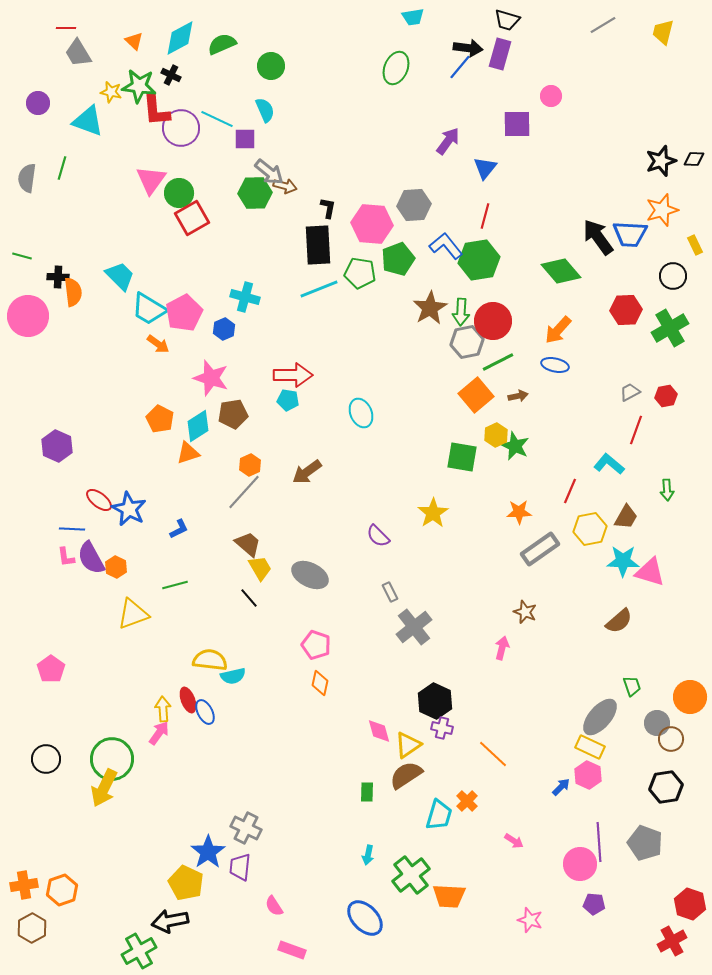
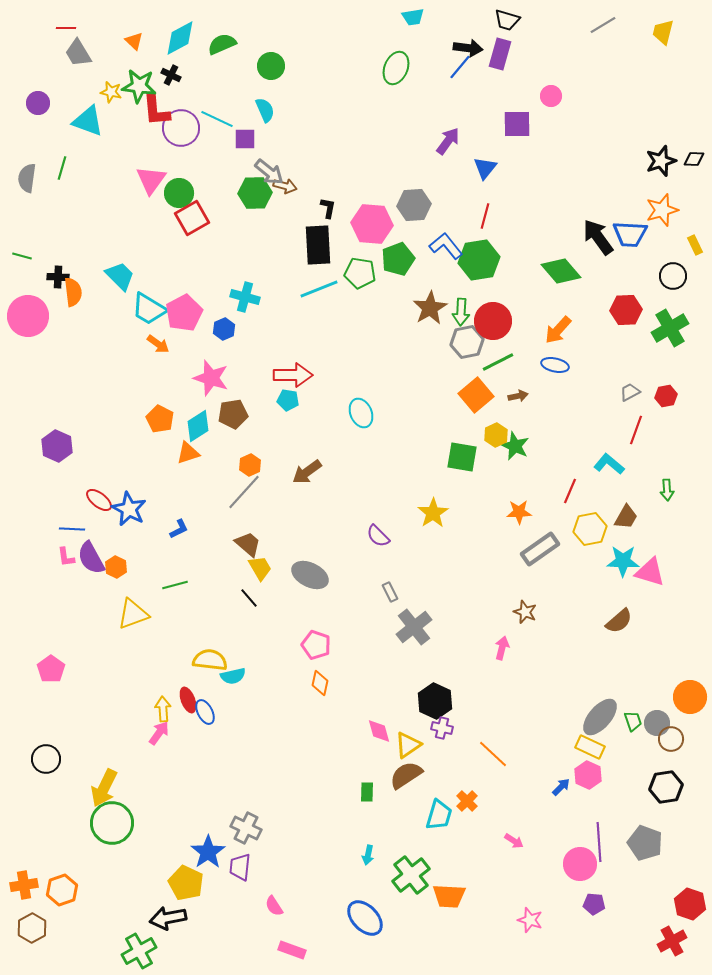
green trapezoid at (632, 686): moved 1 px right, 35 px down
green circle at (112, 759): moved 64 px down
black arrow at (170, 921): moved 2 px left, 3 px up
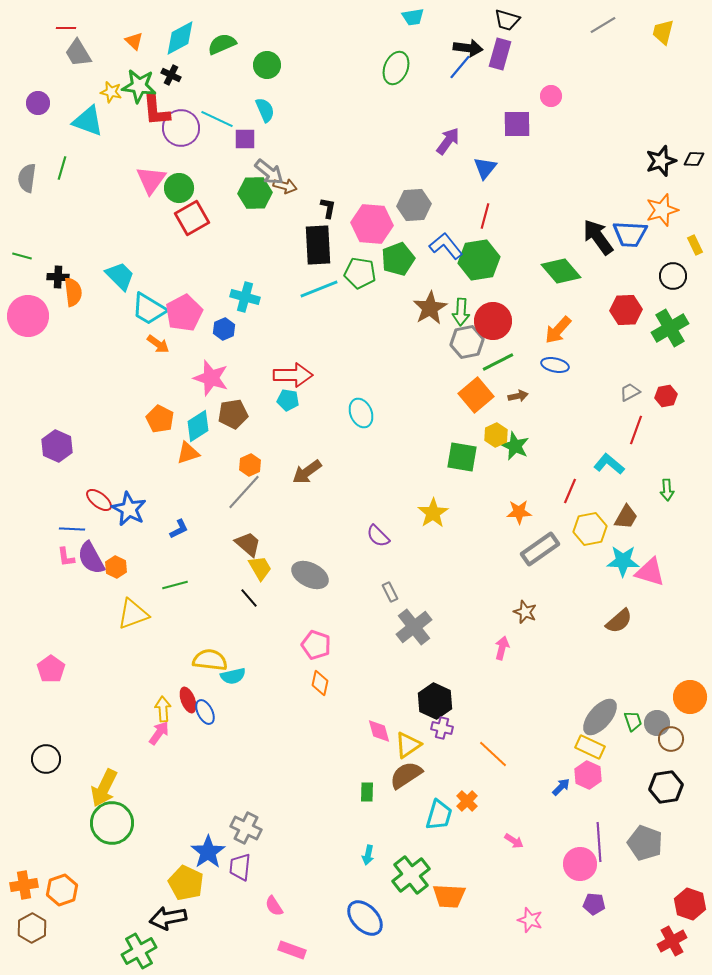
green circle at (271, 66): moved 4 px left, 1 px up
green circle at (179, 193): moved 5 px up
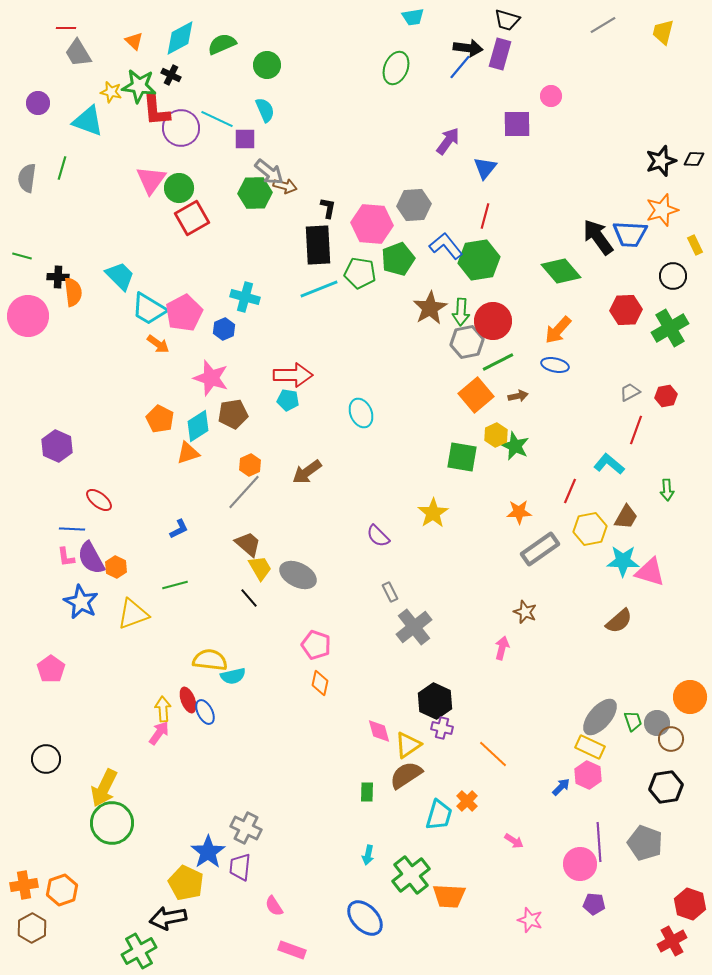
blue star at (129, 509): moved 48 px left, 93 px down
gray ellipse at (310, 575): moved 12 px left
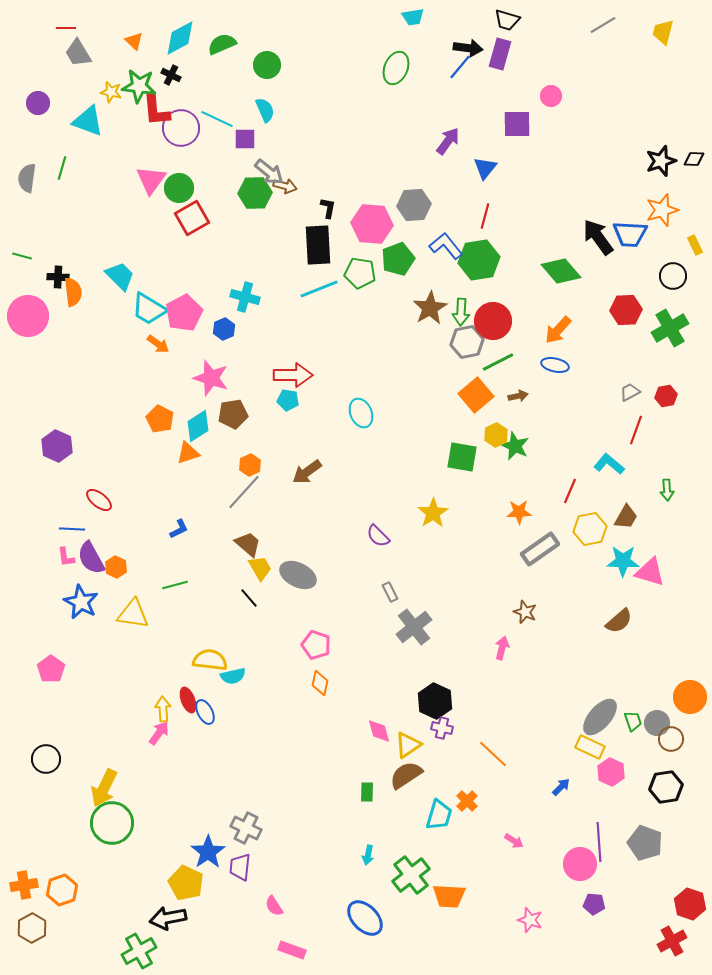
yellow triangle at (133, 614): rotated 28 degrees clockwise
pink hexagon at (588, 775): moved 23 px right, 3 px up
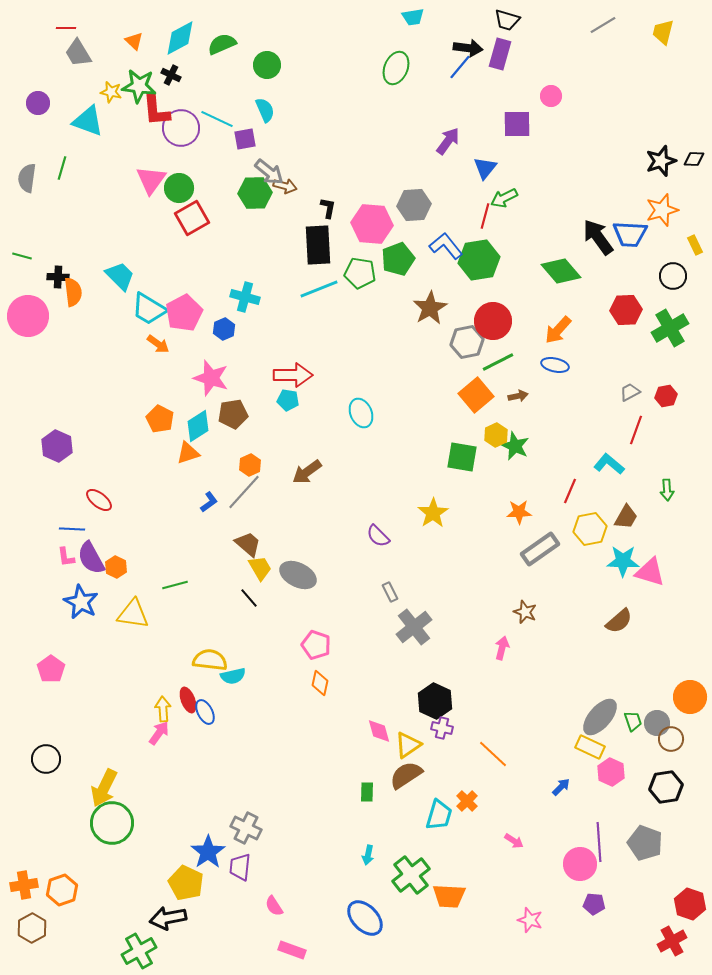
purple square at (245, 139): rotated 10 degrees counterclockwise
green arrow at (461, 312): moved 43 px right, 114 px up; rotated 60 degrees clockwise
blue L-shape at (179, 529): moved 30 px right, 27 px up; rotated 10 degrees counterclockwise
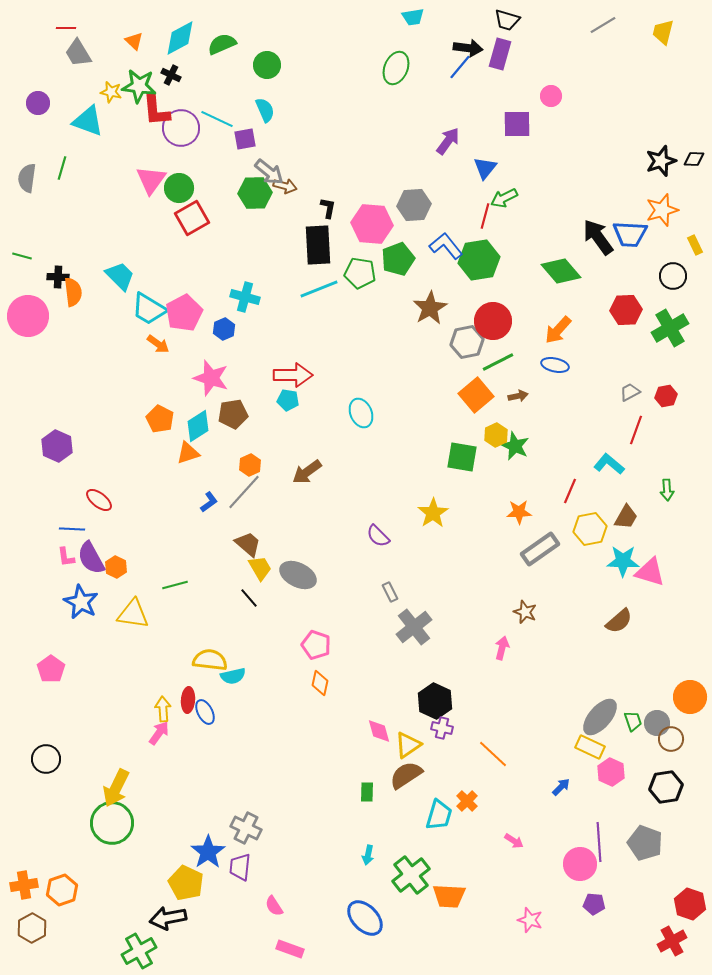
red ellipse at (188, 700): rotated 25 degrees clockwise
yellow arrow at (104, 788): moved 12 px right
pink rectangle at (292, 950): moved 2 px left, 1 px up
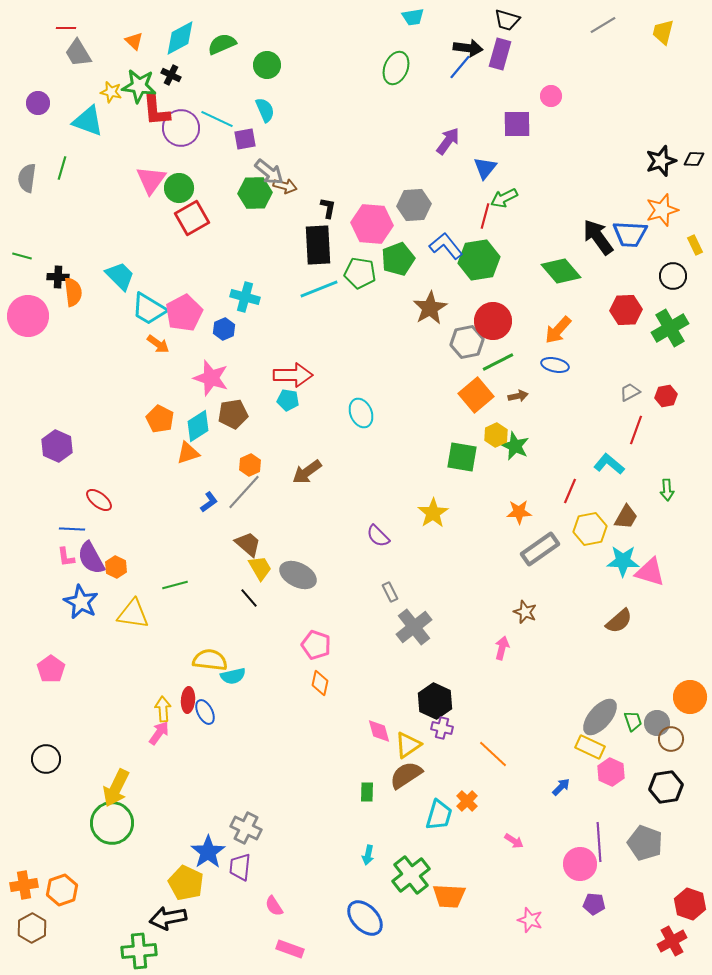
green cross at (139, 951): rotated 24 degrees clockwise
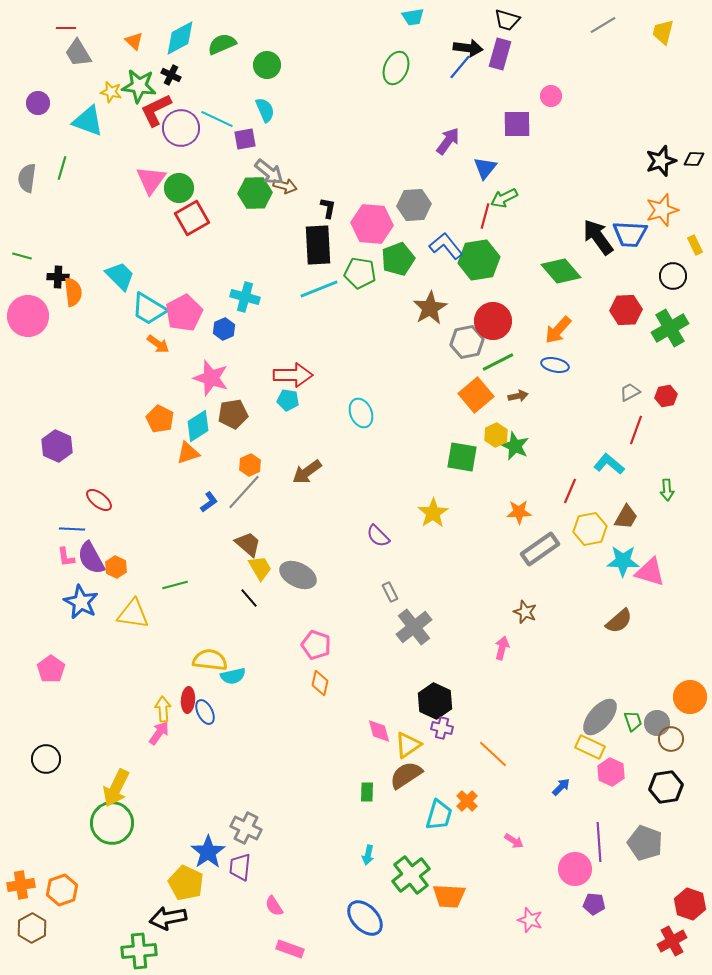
red L-shape at (156, 110): rotated 69 degrees clockwise
pink circle at (580, 864): moved 5 px left, 5 px down
orange cross at (24, 885): moved 3 px left
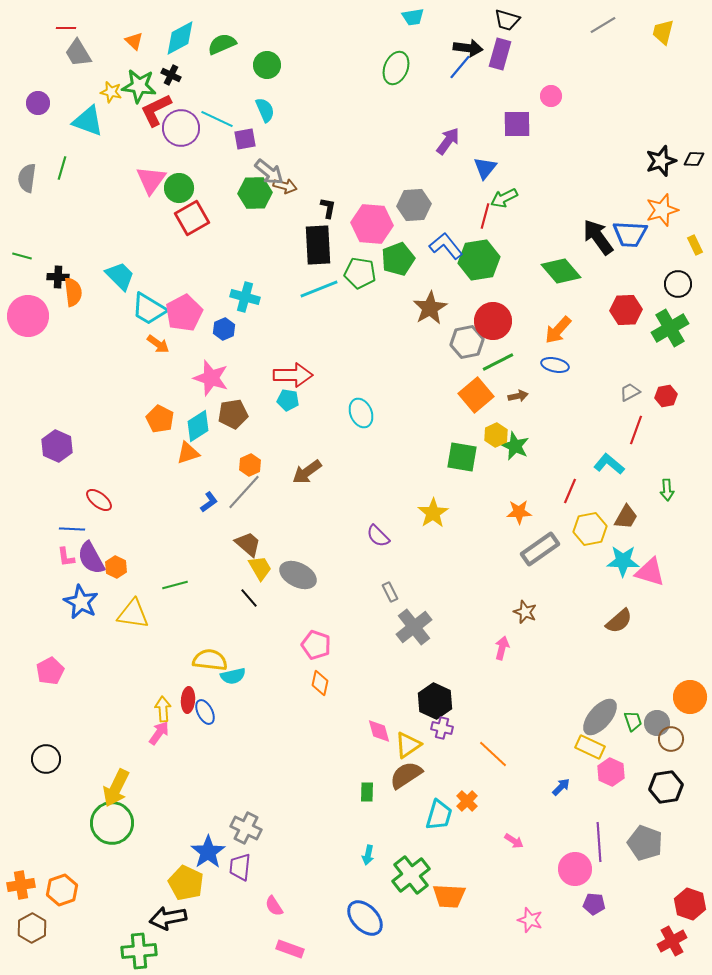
black circle at (673, 276): moved 5 px right, 8 px down
pink pentagon at (51, 669): moved 1 px left, 2 px down; rotated 8 degrees clockwise
